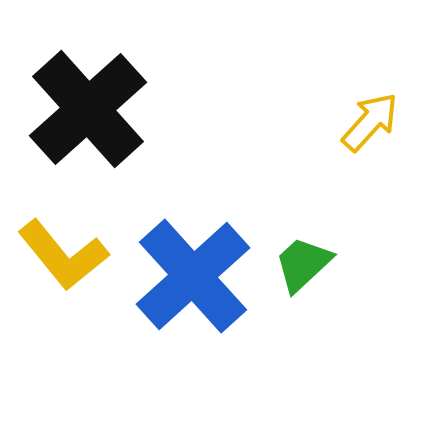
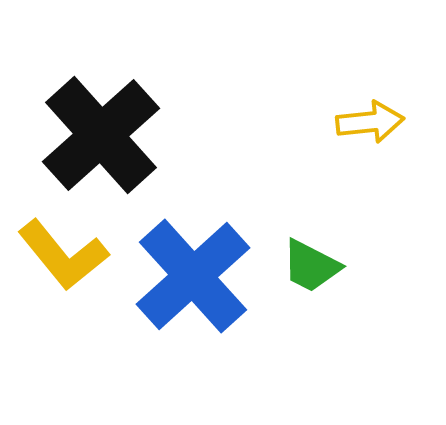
black cross: moved 13 px right, 26 px down
yellow arrow: rotated 42 degrees clockwise
green trapezoid: moved 8 px right, 2 px down; rotated 110 degrees counterclockwise
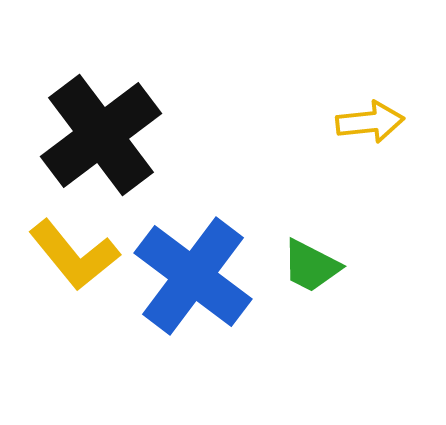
black cross: rotated 5 degrees clockwise
yellow L-shape: moved 11 px right
blue cross: rotated 11 degrees counterclockwise
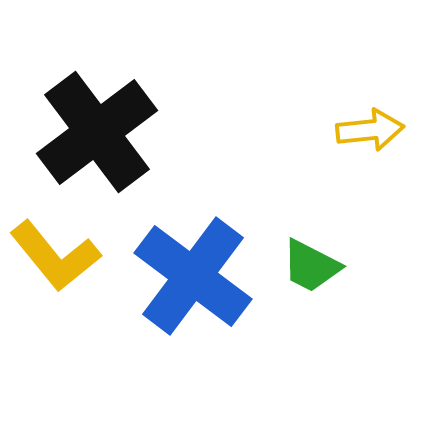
yellow arrow: moved 8 px down
black cross: moved 4 px left, 3 px up
yellow L-shape: moved 19 px left, 1 px down
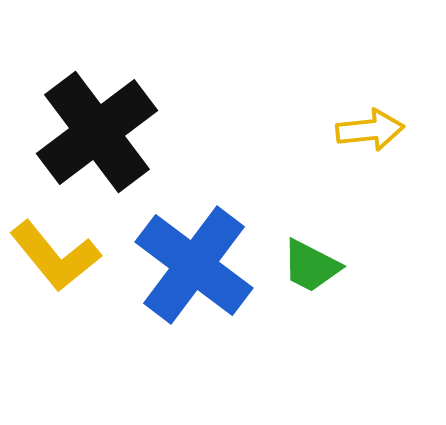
blue cross: moved 1 px right, 11 px up
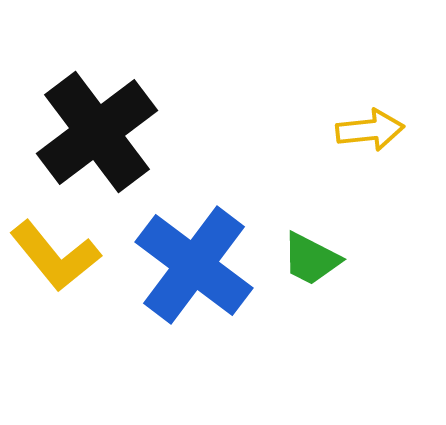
green trapezoid: moved 7 px up
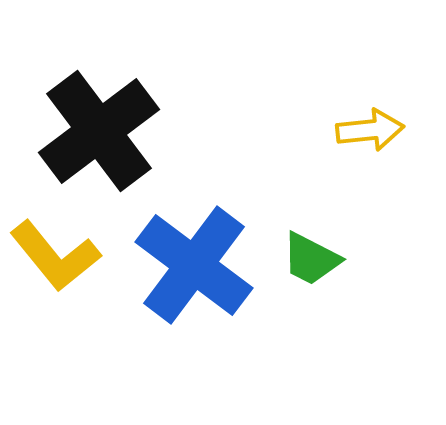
black cross: moved 2 px right, 1 px up
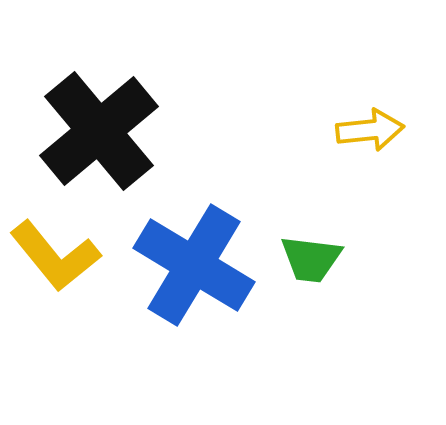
black cross: rotated 3 degrees counterclockwise
green trapezoid: rotated 20 degrees counterclockwise
blue cross: rotated 6 degrees counterclockwise
